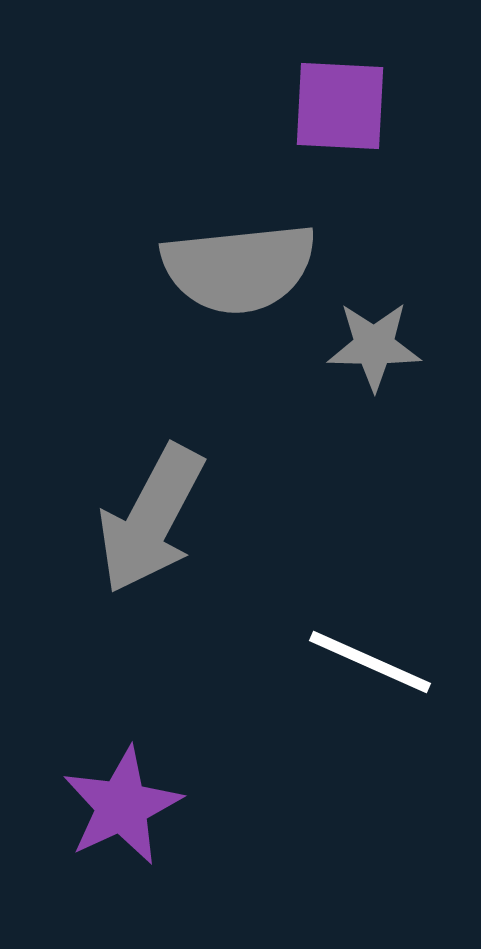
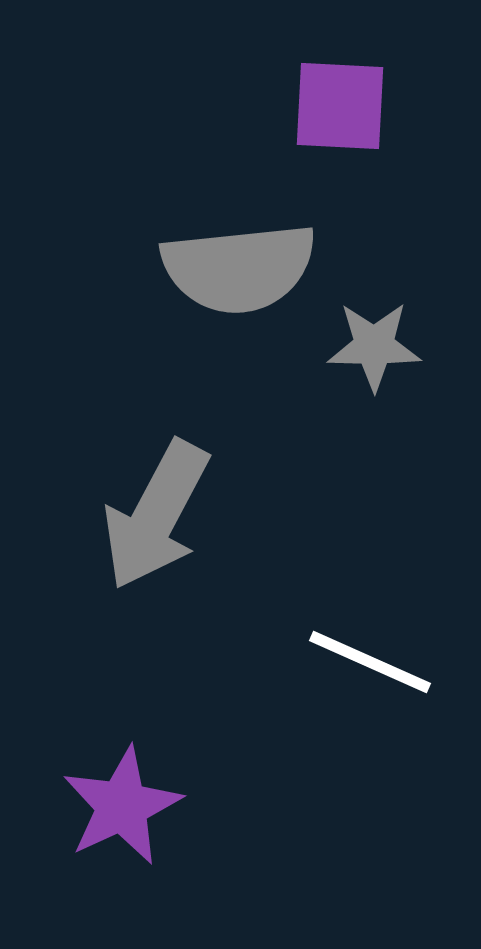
gray arrow: moved 5 px right, 4 px up
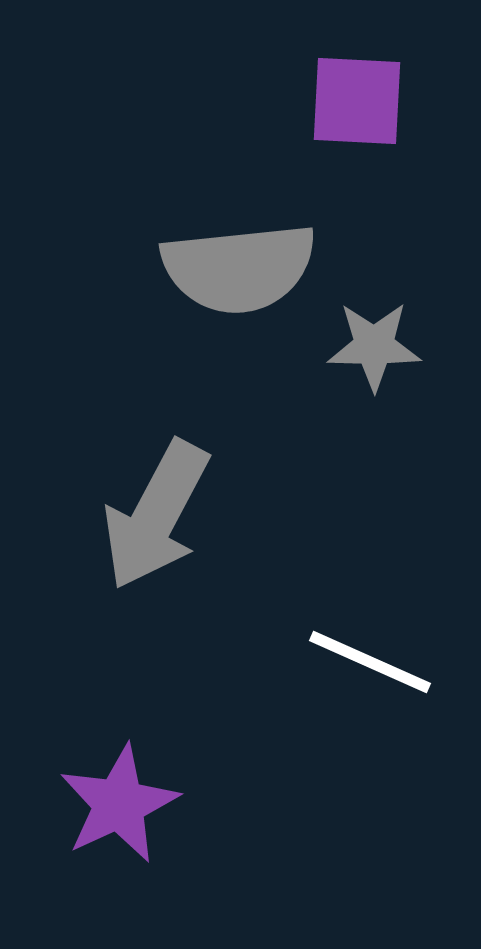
purple square: moved 17 px right, 5 px up
purple star: moved 3 px left, 2 px up
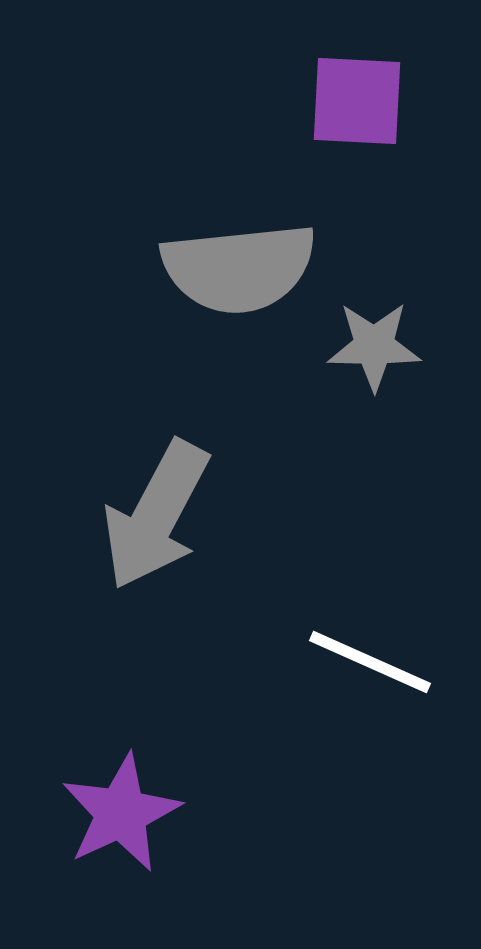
purple star: moved 2 px right, 9 px down
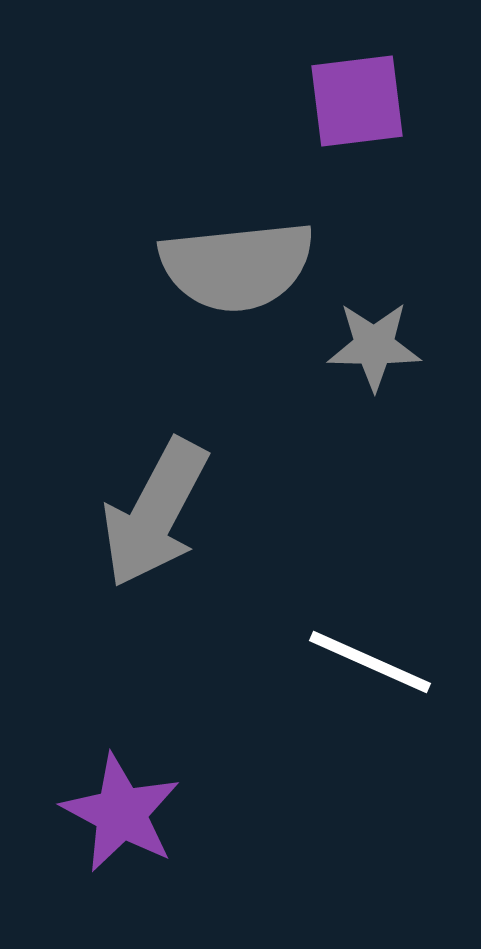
purple square: rotated 10 degrees counterclockwise
gray semicircle: moved 2 px left, 2 px up
gray arrow: moved 1 px left, 2 px up
purple star: rotated 19 degrees counterclockwise
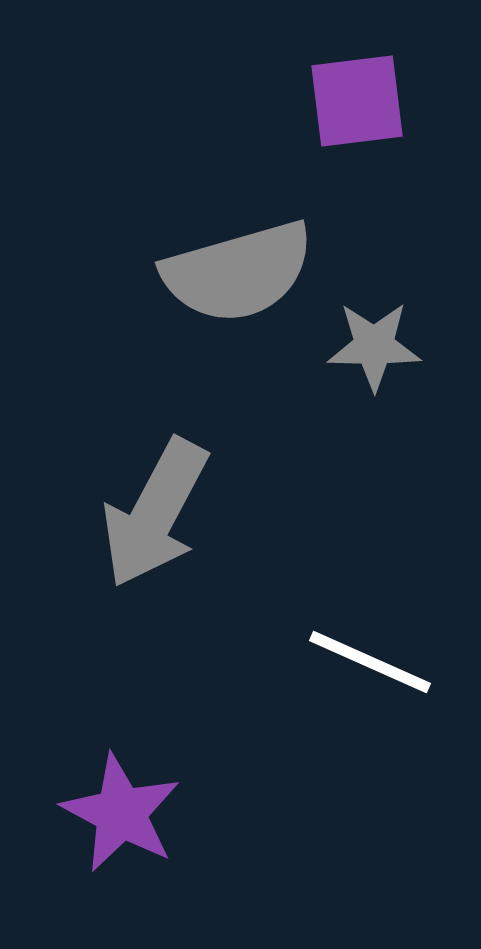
gray semicircle: moved 1 px right, 6 px down; rotated 10 degrees counterclockwise
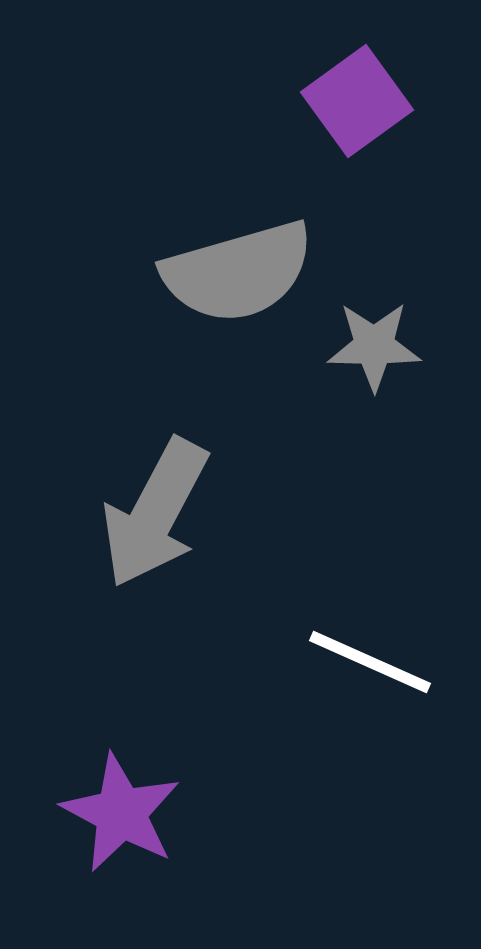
purple square: rotated 29 degrees counterclockwise
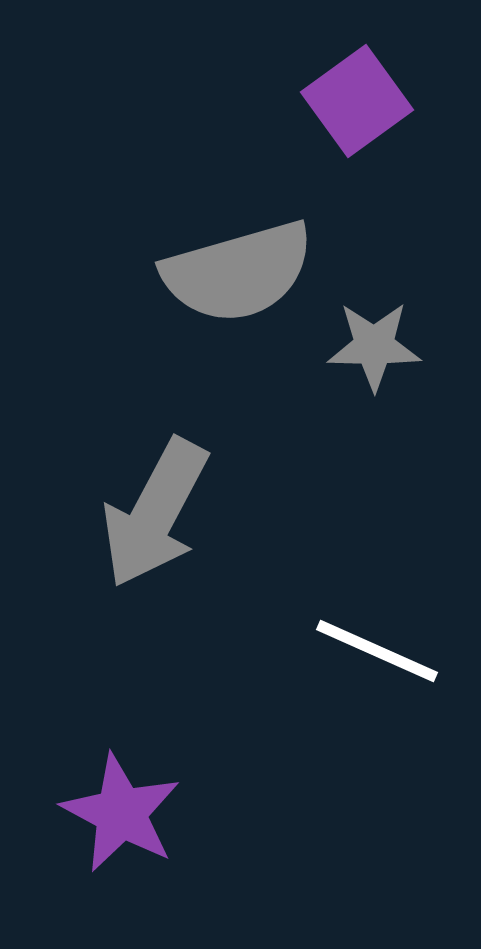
white line: moved 7 px right, 11 px up
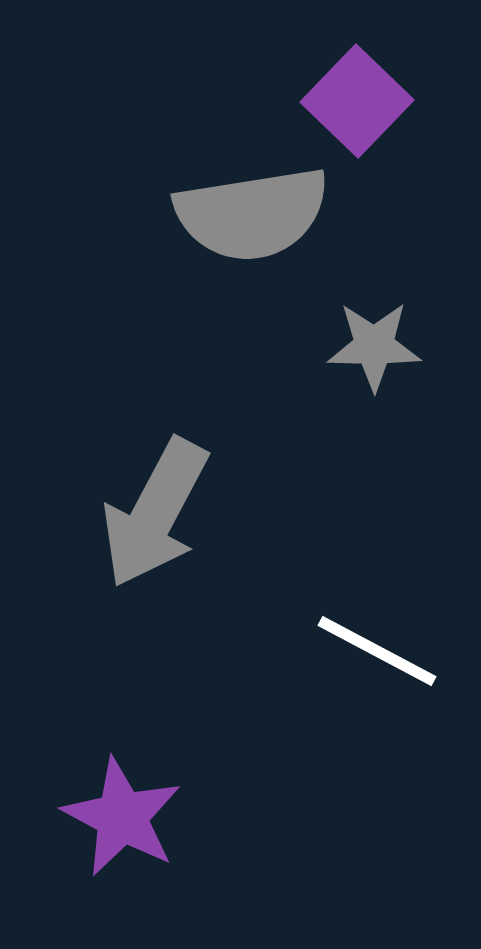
purple square: rotated 10 degrees counterclockwise
gray semicircle: moved 14 px right, 58 px up; rotated 7 degrees clockwise
white line: rotated 4 degrees clockwise
purple star: moved 1 px right, 4 px down
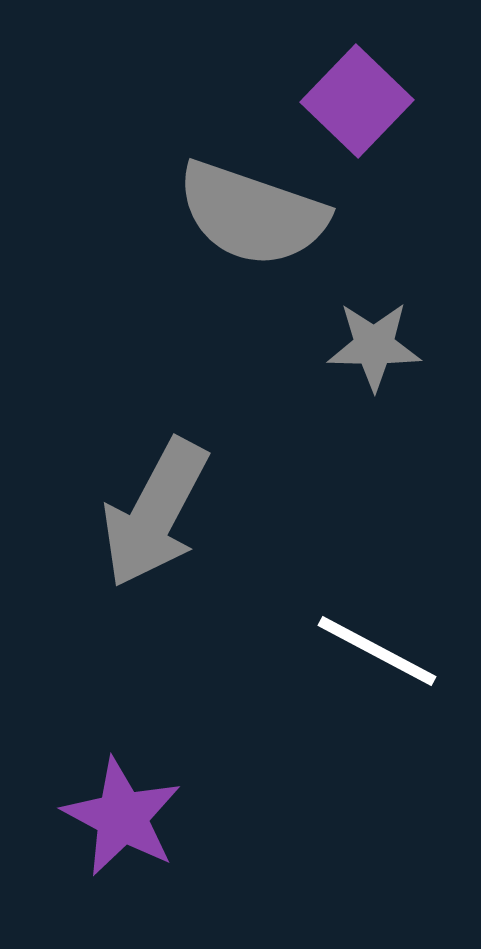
gray semicircle: rotated 28 degrees clockwise
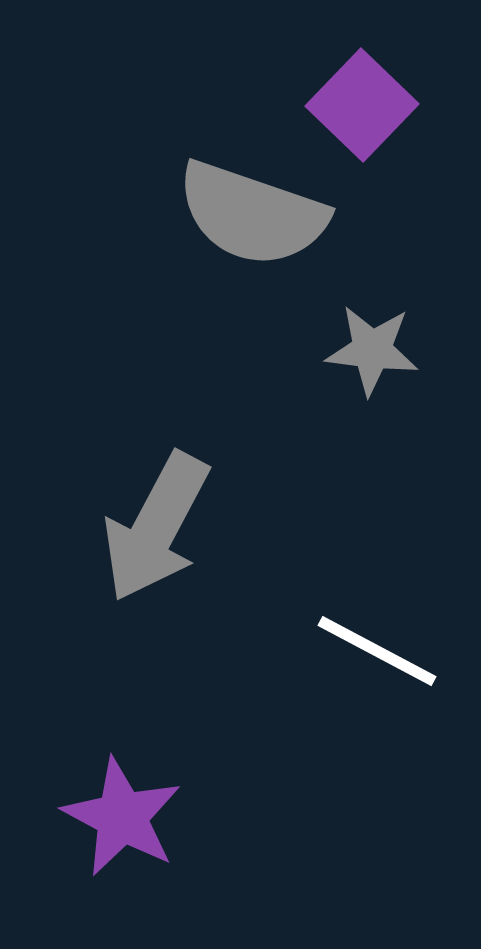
purple square: moved 5 px right, 4 px down
gray star: moved 2 px left, 4 px down; rotated 6 degrees clockwise
gray arrow: moved 1 px right, 14 px down
